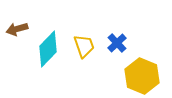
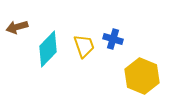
brown arrow: moved 2 px up
blue cross: moved 4 px left, 4 px up; rotated 30 degrees counterclockwise
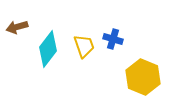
cyan diamond: rotated 6 degrees counterclockwise
yellow hexagon: moved 1 px right, 1 px down
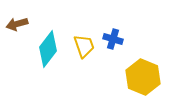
brown arrow: moved 3 px up
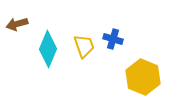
cyan diamond: rotated 15 degrees counterclockwise
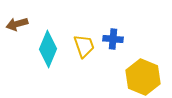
blue cross: rotated 12 degrees counterclockwise
